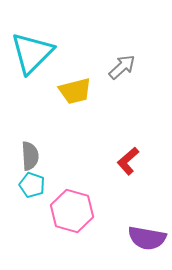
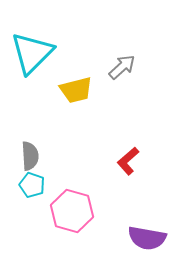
yellow trapezoid: moved 1 px right, 1 px up
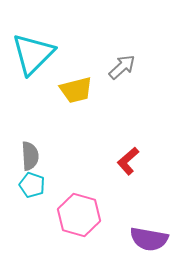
cyan triangle: moved 1 px right, 1 px down
pink hexagon: moved 7 px right, 4 px down
purple semicircle: moved 2 px right, 1 px down
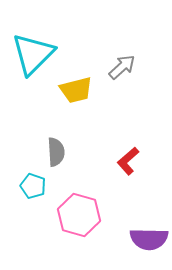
gray semicircle: moved 26 px right, 4 px up
cyan pentagon: moved 1 px right, 1 px down
purple semicircle: rotated 9 degrees counterclockwise
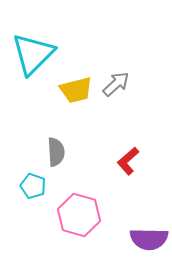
gray arrow: moved 6 px left, 17 px down
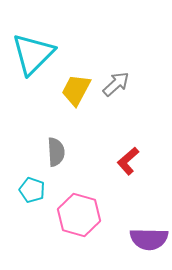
yellow trapezoid: rotated 132 degrees clockwise
cyan pentagon: moved 1 px left, 4 px down
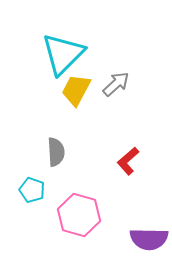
cyan triangle: moved 30 px right
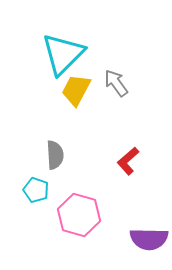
gray arrow: moved 1 px up; rotated 84 degrees counterclockwise
gray semicircle: moved 1 px left, 3 px down
cyan pentagon: moved 4 px right
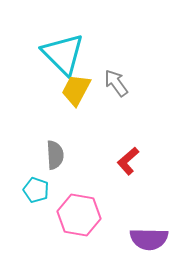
cyan triangle: rotated 30 degrees counterclockwise
pink hexagon: rotated 6 degrees counterclockwise
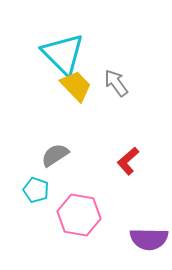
yellow trapezoid: moved 4 px up; rotated 108 degrees clockwise
gray semicircle: rotated 120 degrees counterclockwise
